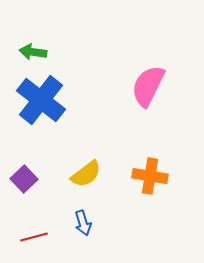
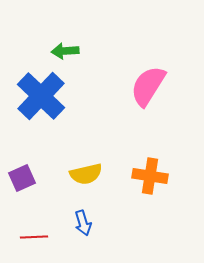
green arrow: moved 32 px right, 1 px up; rotated 12 degrees counterclockwise
pink semicircle: rotated 6 degrees clockwise
blue cross: moved 4 px up; rotated 6 degrees clockwise
yellow semicircle: rotated 24 degrees clockwise
purple square: moved 2 px left, 1 px up; rotated 20 degrees clockwise
red line: rotated 12 degrees clockwise
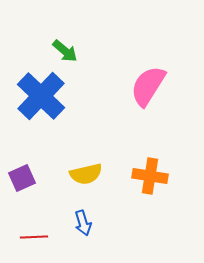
green arrow: rotated 136 degrees counterclockwise
